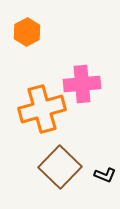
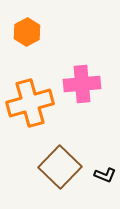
orange cross: moved 12 px left, 6 px up
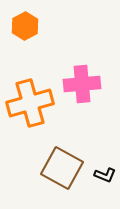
orange hexagon: moved 2 px left, 6 px up
brown square: moved 2 px right, 1 px down; rotated 15 degrees counterclockwise
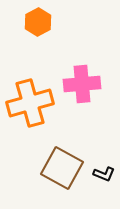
orange hexagon: moved 13 px right, 4 px up
black L-shape: moved 1 px left, 1 px up
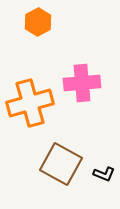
pink cross: moved 1 px up
brown square: moved 1 px left, 4 px up
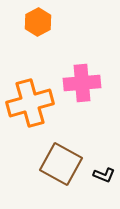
black L-shape: moved 1 px down
